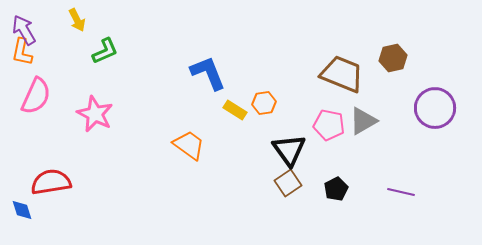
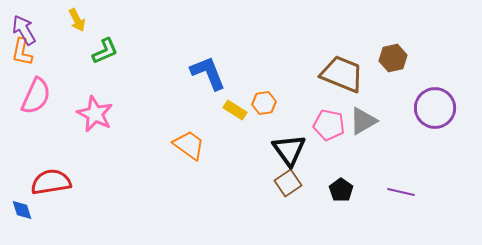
black pentagon: moved 5 px right, 1 px down; rotated 10 degrees counterclockwise
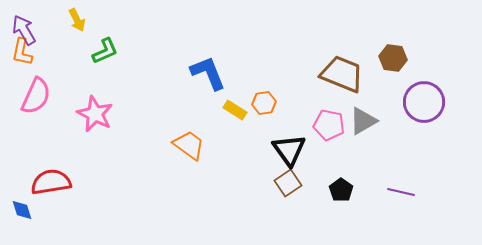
brown hexagon: rotated 20 degrees clockwise
purple circle: moved 11 px left, 6 px up
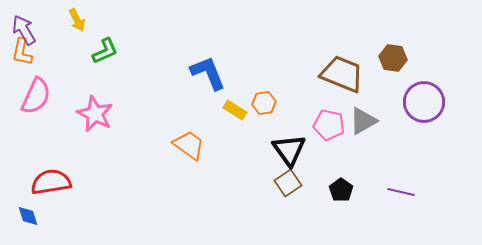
blue diamond: moved 6 px right, 6 px down
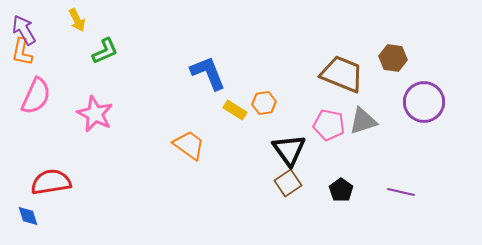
gray triangle: rotated 12 degrees clockwise
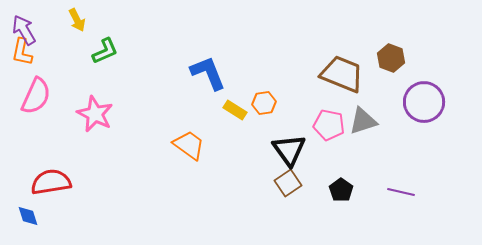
brown hexagon: moved 2 px left; rotated 12 degrees clockwise
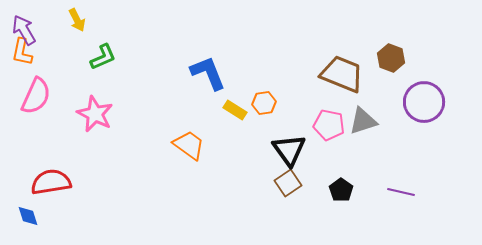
green L-shape: moved 2 px left, 6 px down
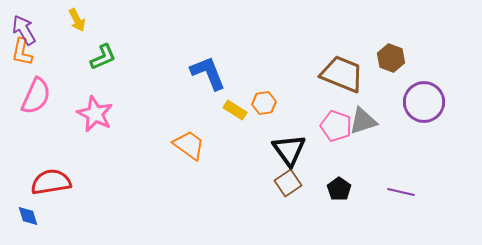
pink pentagon: moved 7 px right, 1 px down; rotated 8 degrees clockwise
black pentagon: moved 2 px left, 1 px up
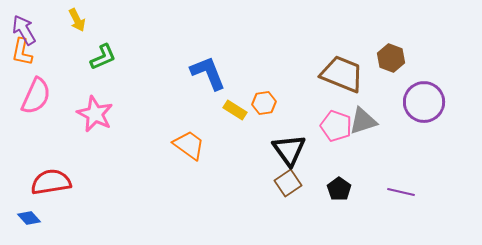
blue diamond: moved 1 px right, 2 px down; rotated 25 degrees counterclockwise
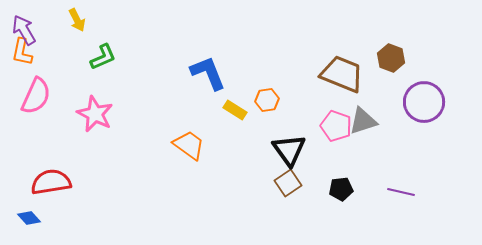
orange hexagon: moved 3 px right, 3 px up
black pentagon: moved 2 px right; rotated 30 degrees clockwise
